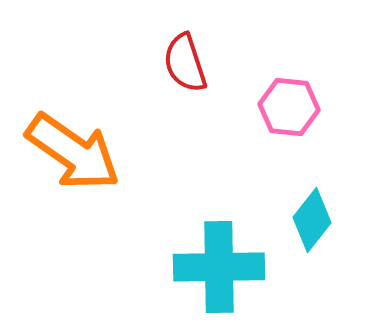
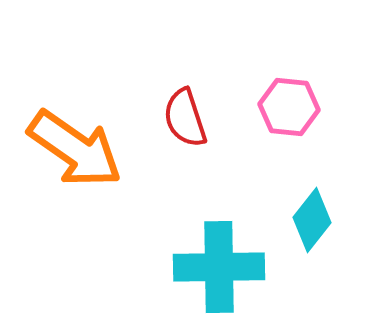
red semicircle: moved 55 px down
orange arrow: moved 2 px right, 3 px up
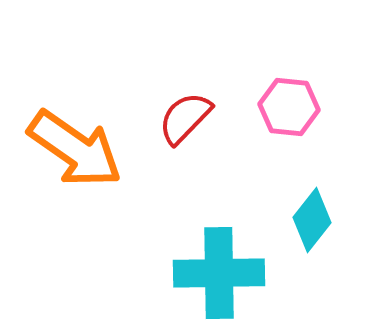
red semicircle: rotated 62 degrees clockwise
cyan cross: moved 6 px down
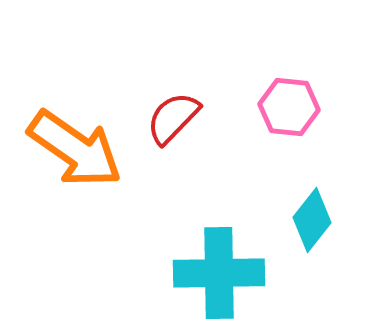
red semicircle: moved 12 px left
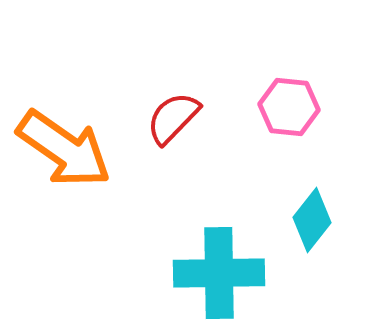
orange arrow: moved 11 px left
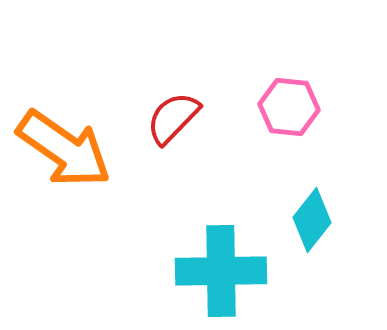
cyan cross: moved 2 px right, 2 px up
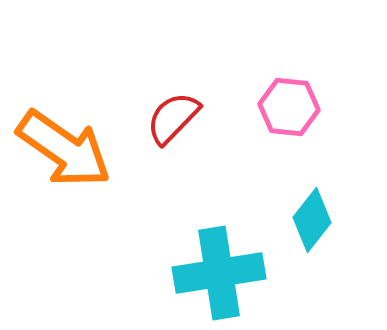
cyan cross: moved 2 px left, 2 px down; rotated 8 degrees counterclockwise
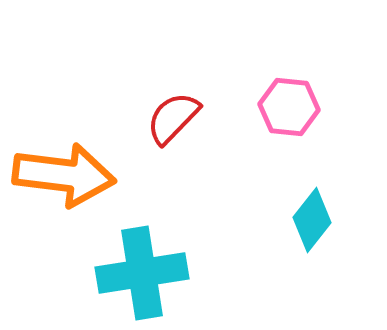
orange arrow: moved 26 px down; rotated 28 degrees counterclockwise
cyan cross: moved 77 px left
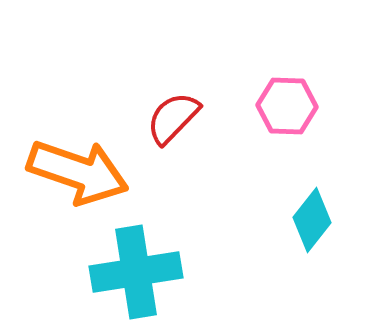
pink hexagon: moved 2 px left, 1 px up; rotated 4 degrees counterclockwise
orange arrow: moved 14 px right, 3 px up; rotated 12 degrees clockwise
cyan cross: moved 6 px left, 1 px up
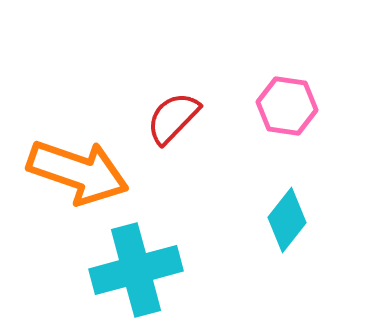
pink hexagon: rotated 6 degrees clockwise
cyan diamond: moved 25 px left
cyan cross: moved 2 px up; rotated 6 degrees counterclockwise
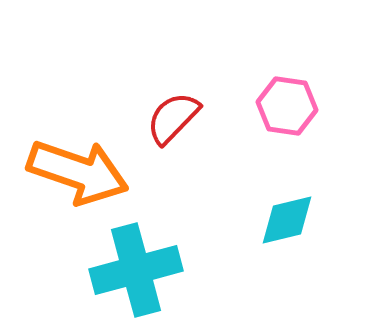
cyan diamond: rotated 38 degrees clockwise
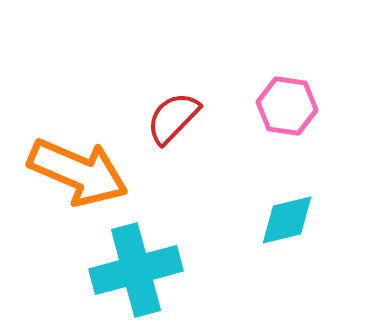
orange arrow: rotated 4 degrees clockwise
